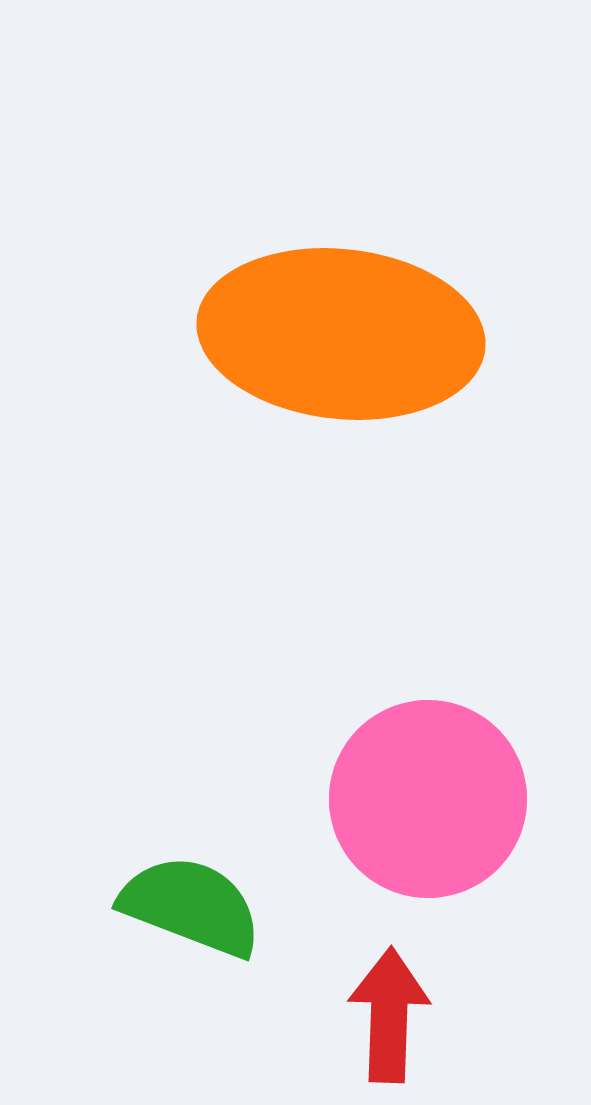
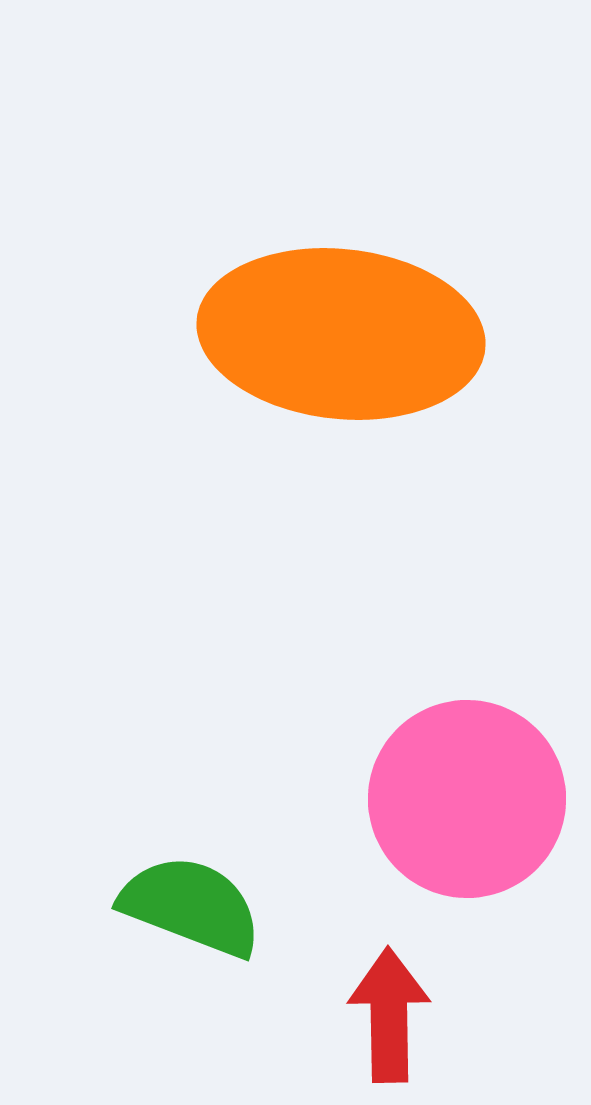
pink circle: moved 39 px right
red arrow: rotated 3 degrees counterclockwise
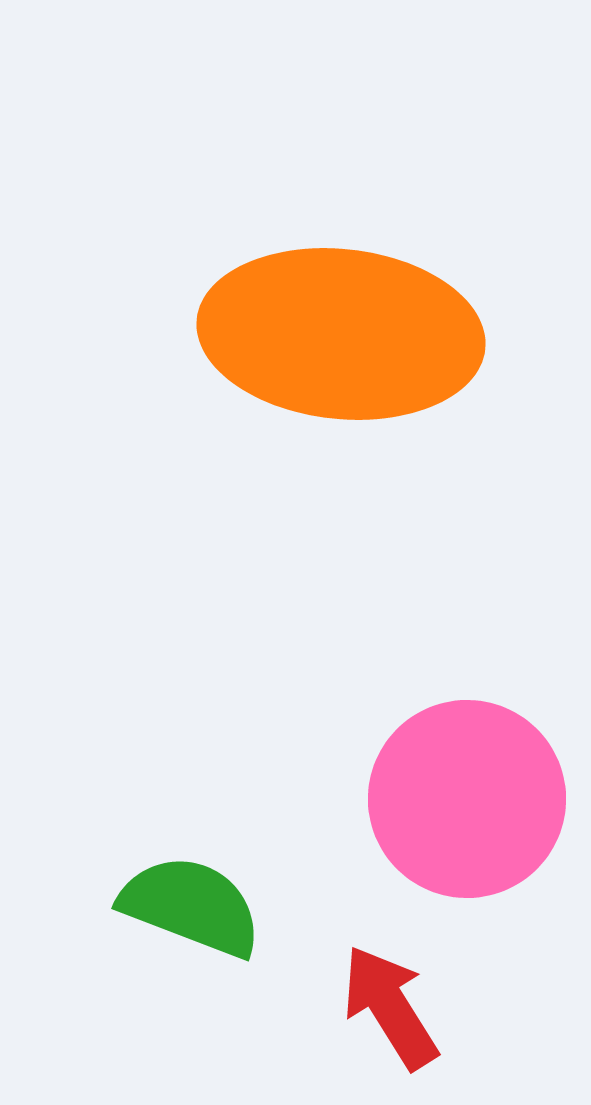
red arrow: moved 1 px right, 8 px up; rotated 31 degrees counterclockwise
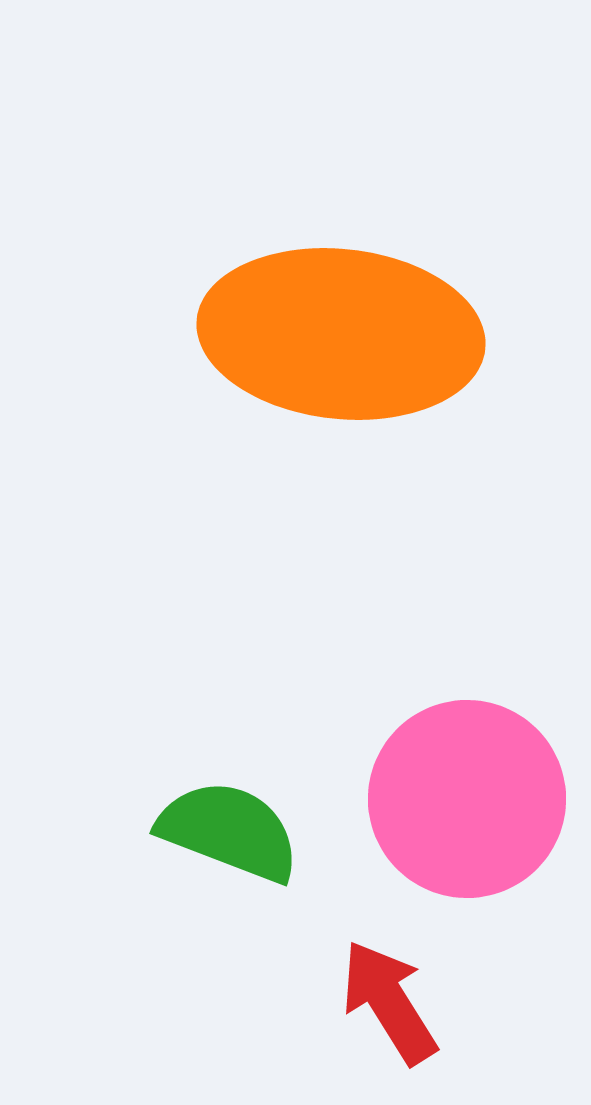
green semicircle: moved 38 px right, 75 px up
red arrow: moved 1 px left, 5 px up
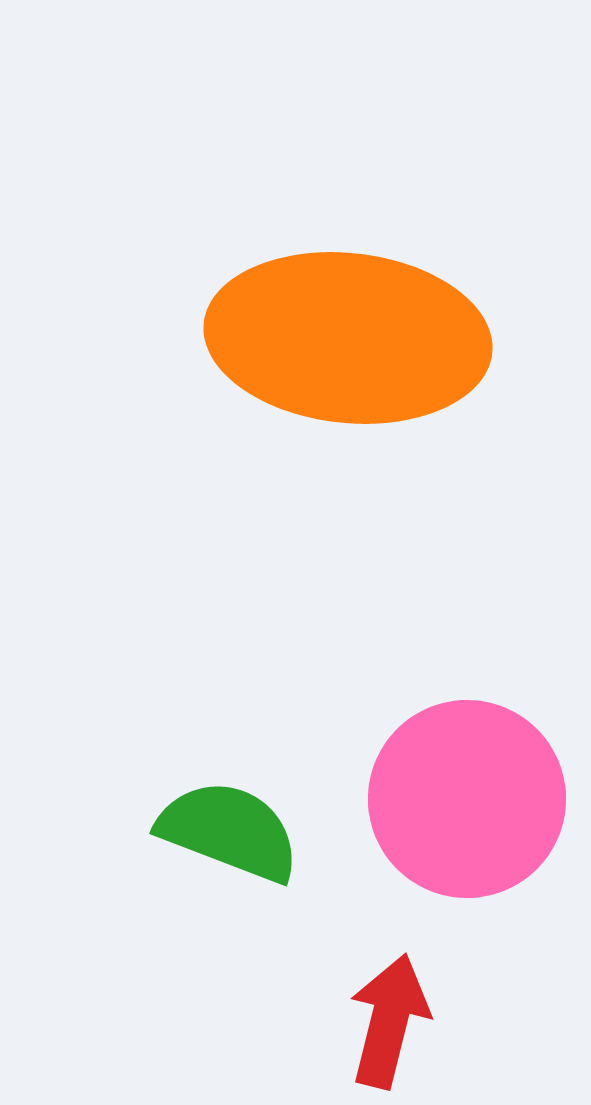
orange ellipse: moved 7 px right, 4 px down
red arrow: moved 19 px down; rotated 46 degrees clockwise
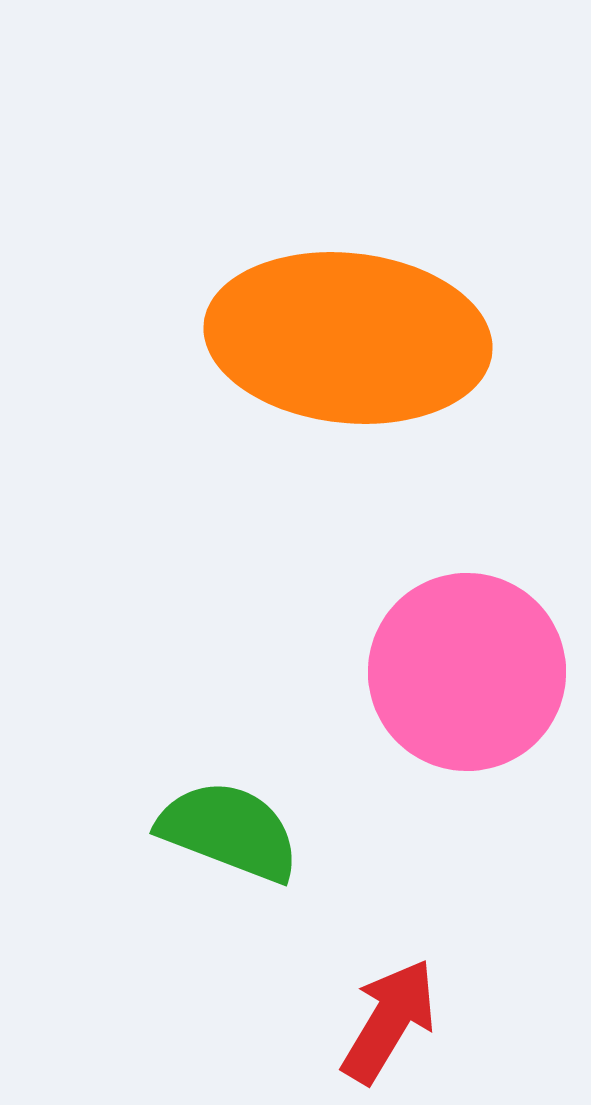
pink circle: moved 127 px up
red arrow: rotated 17 degrees clockwise
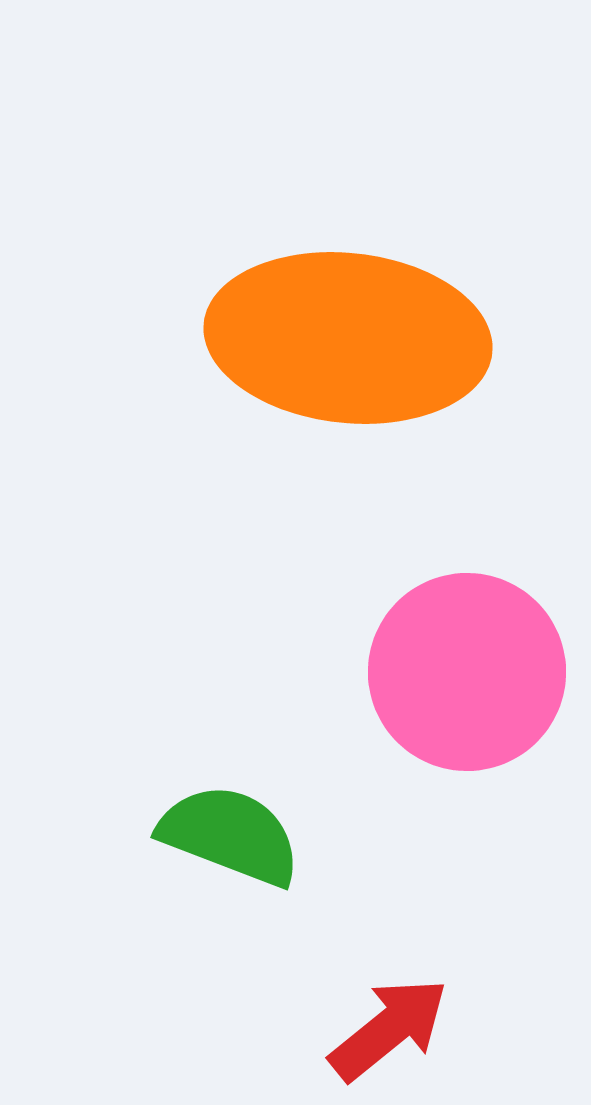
green semicircle: moved 1 px right, 4 px down
red arrow: moved 8 px down; rotated 20 degrees clockwise
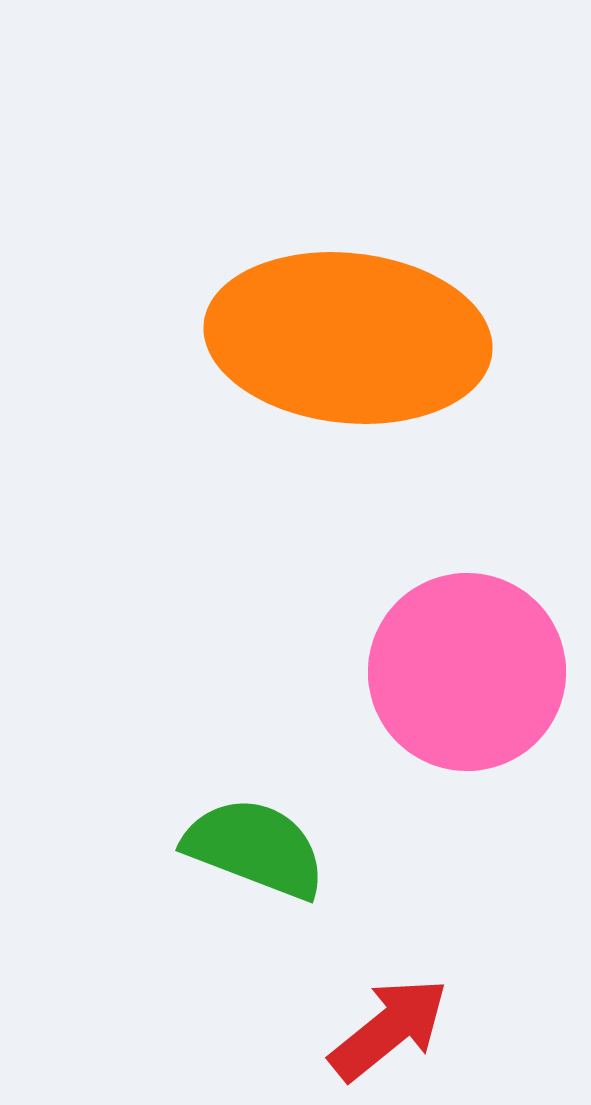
green semicircle: moved 25 px right, 13 px down
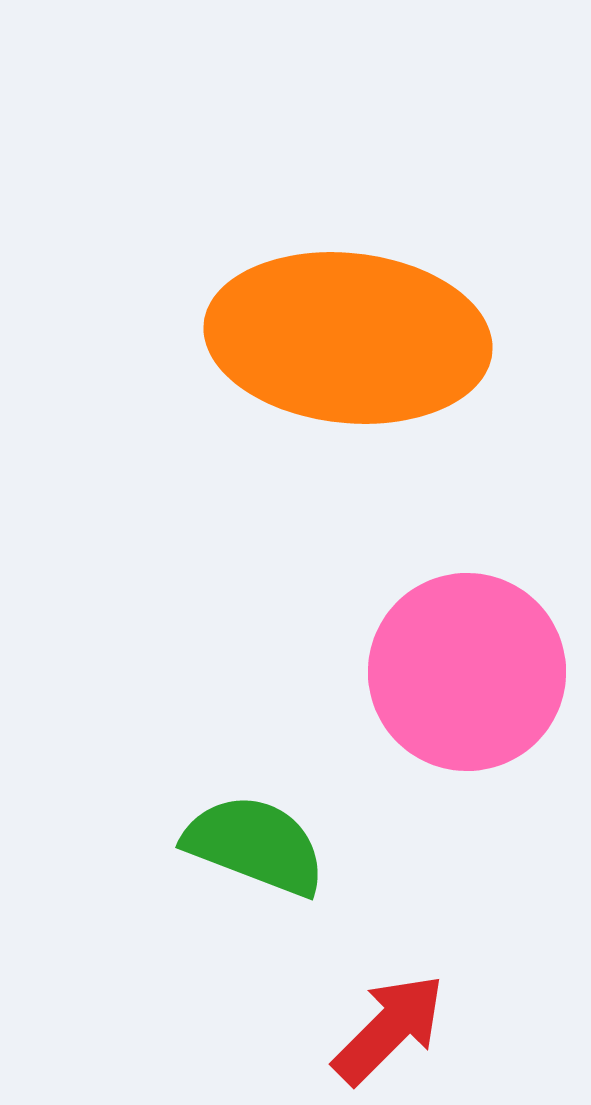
green semicircle: moved 3 px up
red arrow: rotated 6 degrees counterclockwise
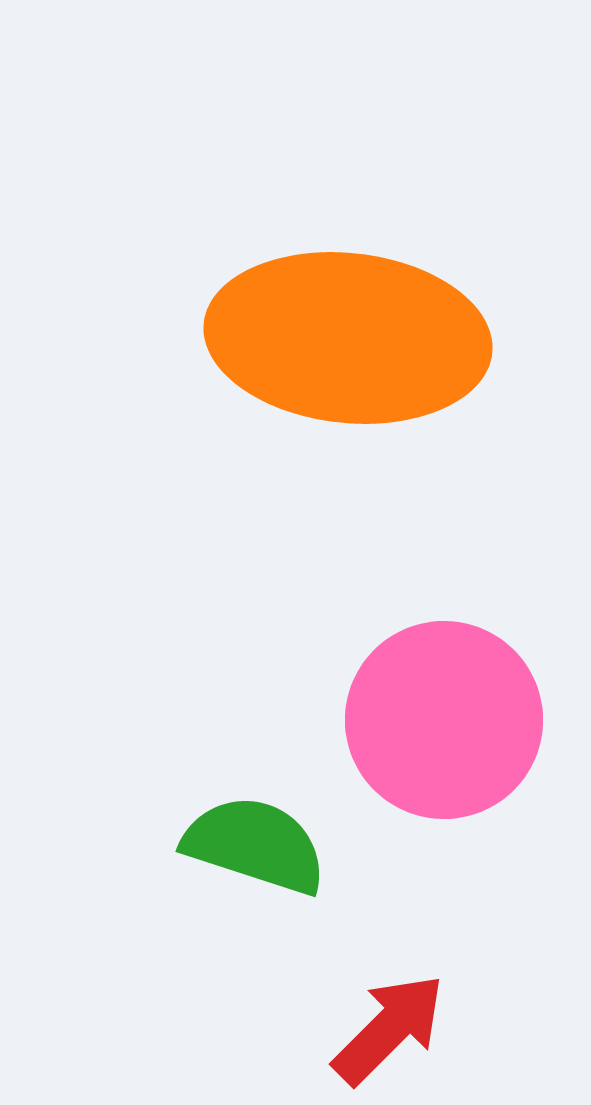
pink circle: moved 23 px left, 48 px down
green semicircle: rotated 3 degrees counterclockwise
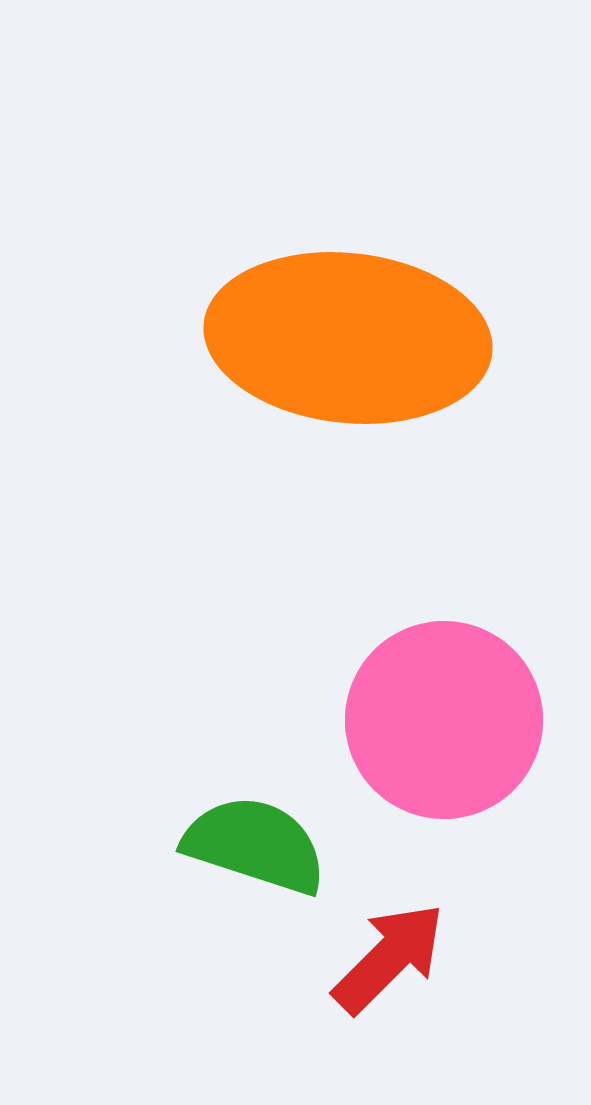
red arrow: moved 71 px up
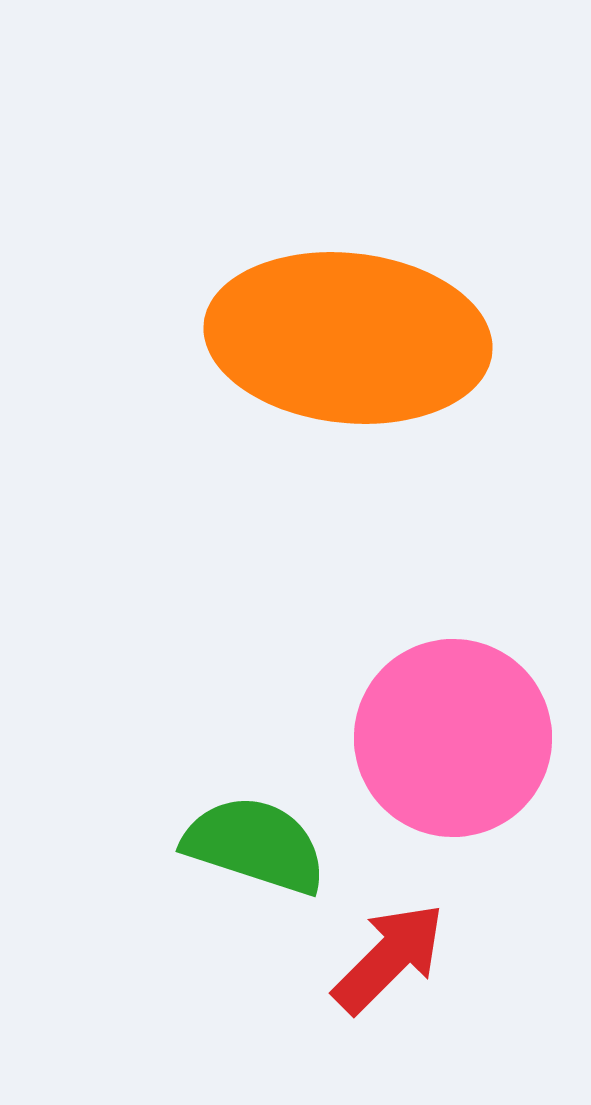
pink circle: moved 9 px right, 18 px down
